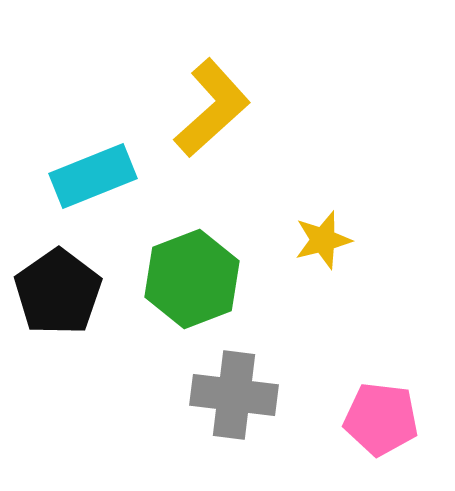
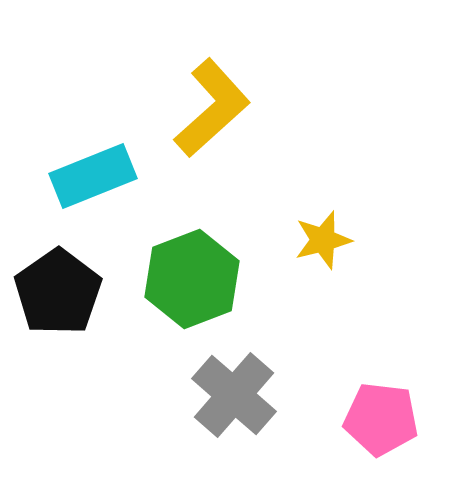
gray cross: rotated 34 degrees clockwise
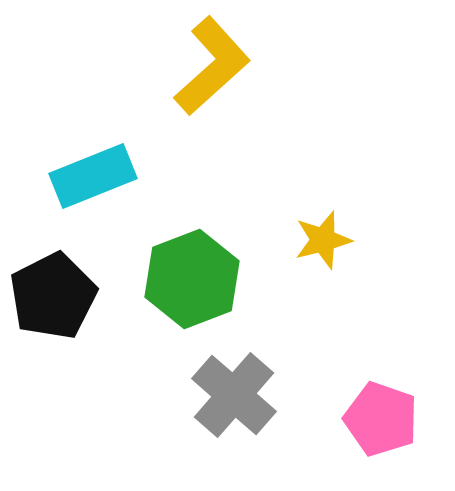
yellow L-shape: moved 42 px up
black pentagon: moved 5 px left, 4 px down; rotated 8 degrees clockwise
pink pentagon: rotated 12 degrees clockwise
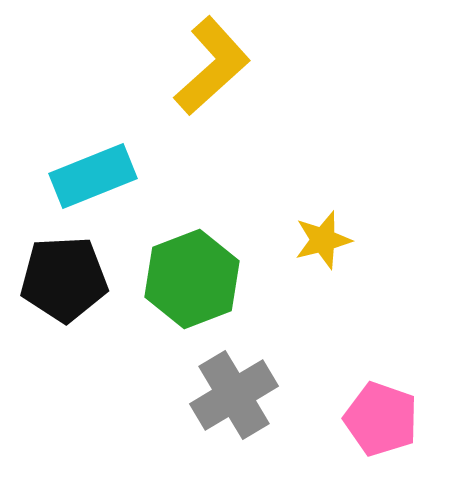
black pentagon: moved 11 px right, 17 px up; rotated 24 degrees clockwise
gray cross: rotated 18 degrees clockwise
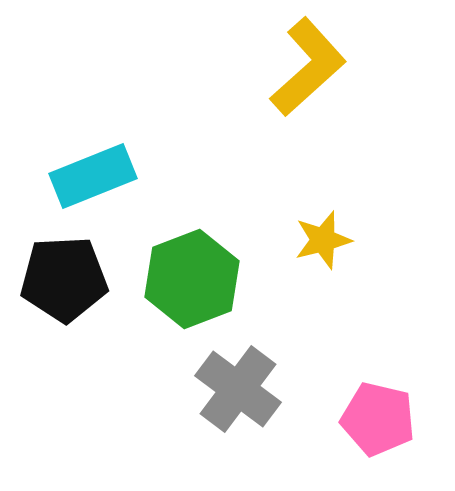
yellow L-shape: moved 96 px right, 1 px down
gray cross: moved 4 px right, 6 px up; rotated 22 degrees counterclockwise
pink pentagon: moved 3 px left; rotated 6 degrees counterclockwise
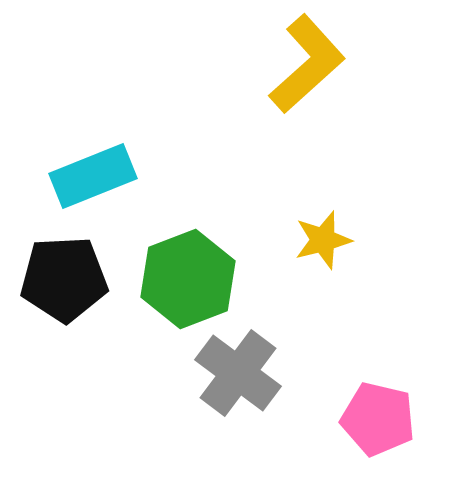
yellow L-shape: moved 1 px left, 3 px up
green hexagon: moved 4 px left
gray cross: moved 16 px up
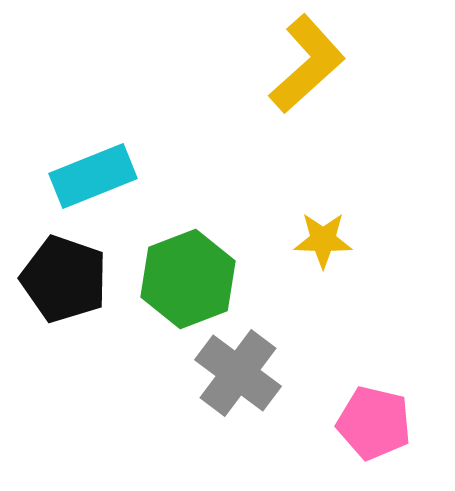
yellow star: rotated 16 degrees clockwise
black pentagon: rotated 22 degrees clockwise
pink pentagon: moved 4 px left, 4 px down
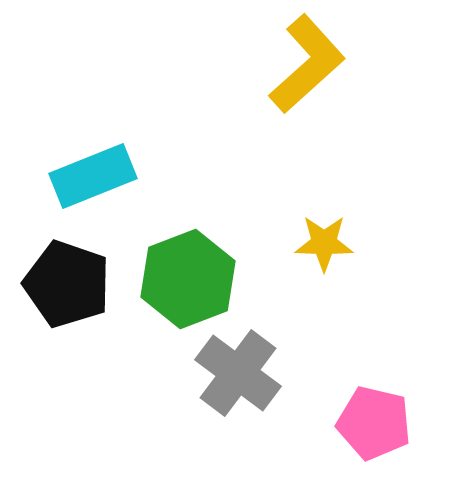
yellow star: moved 1 px right, 3 px down
black pentagon: moved 3 px right, 5 px down
